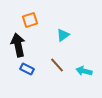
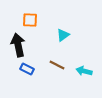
orange square: rotated 21 degrees clockwise
brown line: rotated 21 degrees counterclockwise
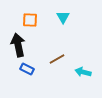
cyan triangle: moved 18 px up; rotated 24 degrees counterclockwise
brown line: moved 6 px up; rotated 56 degrees counterclockwise
cyan arrow: moved 1 px left, 1 px down
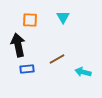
blue rectangle: rotated 32 degrees counterclockwise
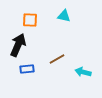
cyan triangle: moved 1 px right, 1 px up; rotated 48 degrees counterclockwise
black arrow: rotated 35 degrees clockwise
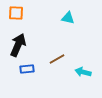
cyan triangle: moved 4 px right, 2 px down
orange square: moved 14 px left, 7 px up
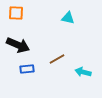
black arrow: rotated 90 degrees clockwise
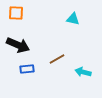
cyan triangle: moved 5 px right, 1 px down
